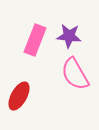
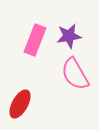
purple star: rotated 15 degrees counterclockwise
red ellipse: moved 1 px right, 8 px down
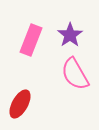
purple star: moved 1 px right, 1 px up; rotated 25 degrees counterclockwise
pink rectangle: moved 4 px left
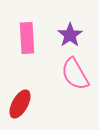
pink rectangle: moved 4 px left, 2 px up; rotated 24 degrees counterclockwise
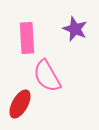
purple star: moved 5 px right, 6 px up; rotated 15 degrees counterclockwise
pink semicircle: moved 28 px left, 2 px down
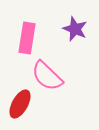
pink rectangle: rotated 12 degrees clockwise
pink semicircle: rotated 16 degrees counterclockwise
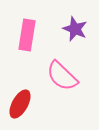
pink rectangle: moved 3 px up
pink semicircle: moved 15 px right
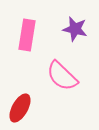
purple star: rotated 10 degrees counterclockwise
red ellipse: moved 4 px down
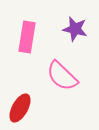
pink rectangle: moved 2 px down
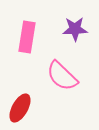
purple star: rotated 15 degrees counterclockwise
